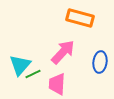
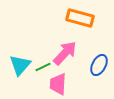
pink arrow: moved 2 px right, 1 px down
blue ellipse: moved 1 px left, 3 px down; rotated 20 degrees clockwise
green line: moved 10 px right, 7 px up
pink trapezoid: moved 1 px right
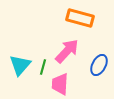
pink arrow: moved 2 px right, 2 px up
green line: rotated 49 degrees counterclockwise
pink trapezoid: moved 2 px right
